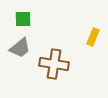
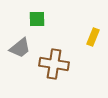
green square: moved 14 px right
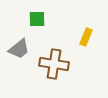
yellow rectangle: moved 7 px left
gray trapezoid: moved 1 px left, 1 px down
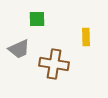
yellow rectangle: rotated 24 degrees counterclockwise
gray trapezoid: rotated 15 degrees clockwise
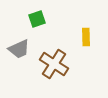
green square: rotated 18 degrees counterclockwise
brown cross: rotated 24 degrees clockwise
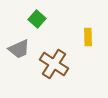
green square: rotated 30 degrees counterclockwise
yellow rectangle: moved 2 px right
